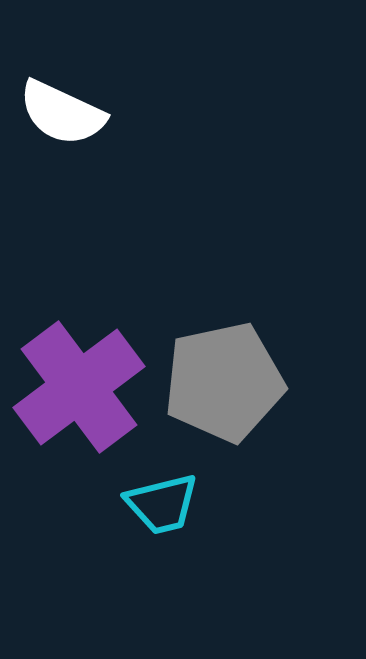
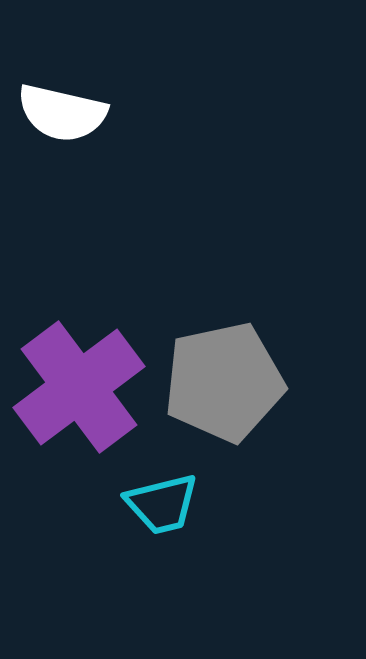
white semicircle: rotated 12 degrees counterclockwise
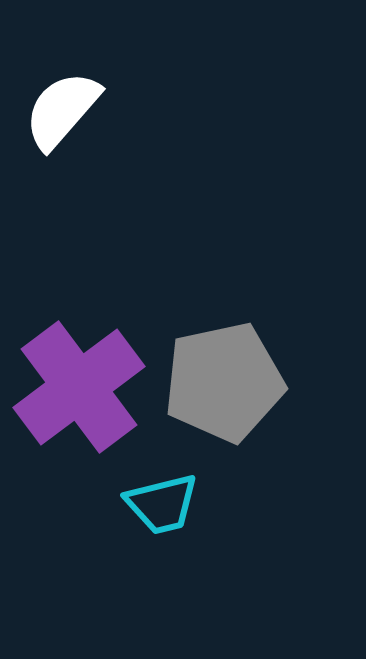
white semicircle: moved 3 px up; rotated 118 degrees clockwise
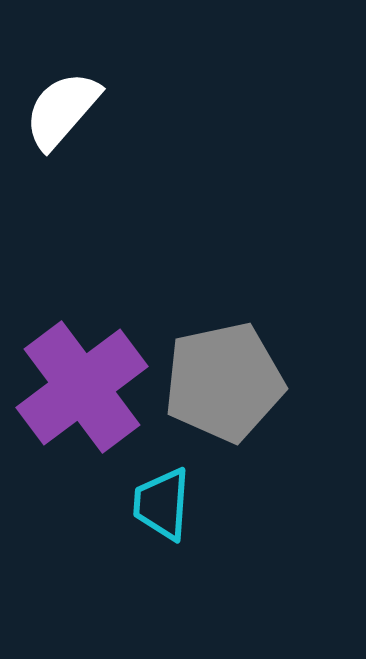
purple cross: moved 3 px right
cyan trapezoid: rotated 108 degrees clockwise
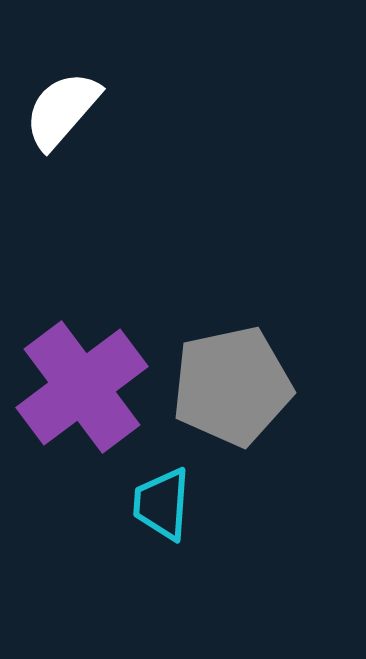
gray pentagon: moved 8 px right, 4 px down
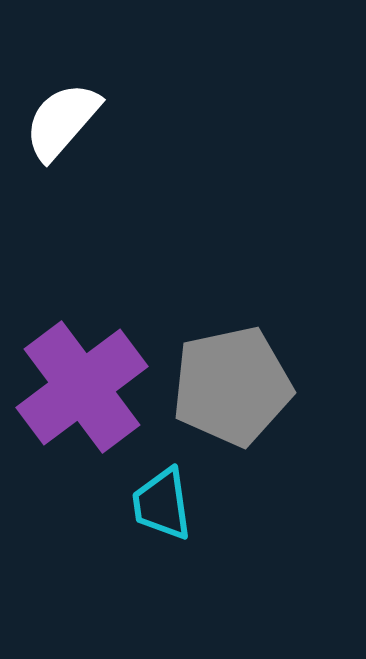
white semicircle: moved 11 px down
cyan trapezoid: rotated 12 degrees counterclockwise
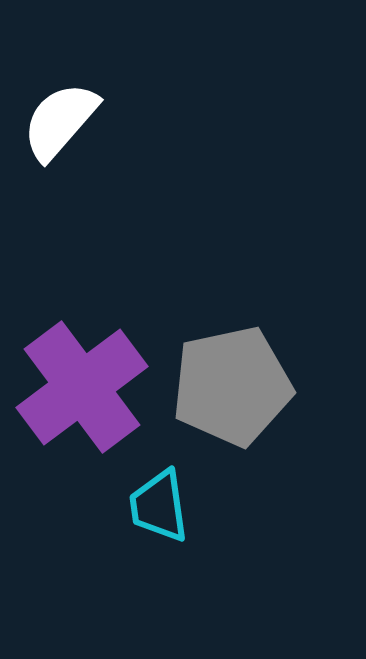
white semicircle: moved 2 px left
cyan trapezoid: moved 3 px left, 2 px down
